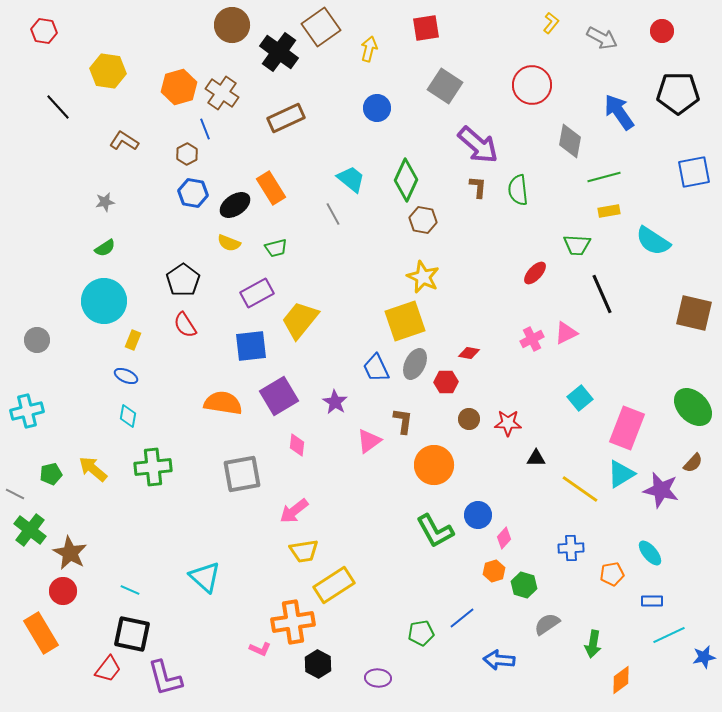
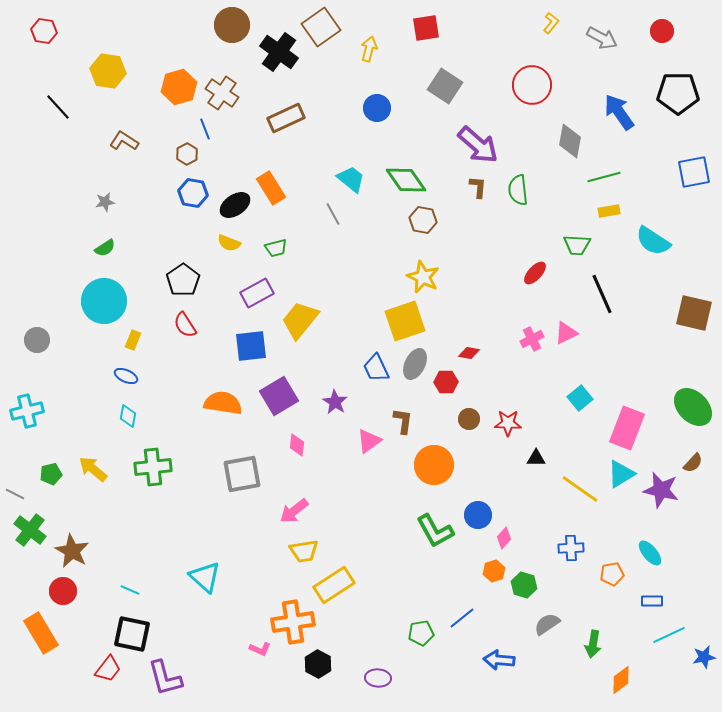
green diamond at (406, 180): rotated 60 degrees counterclockwise
brown star at (70, 553): moved 2 px right, 2 px up
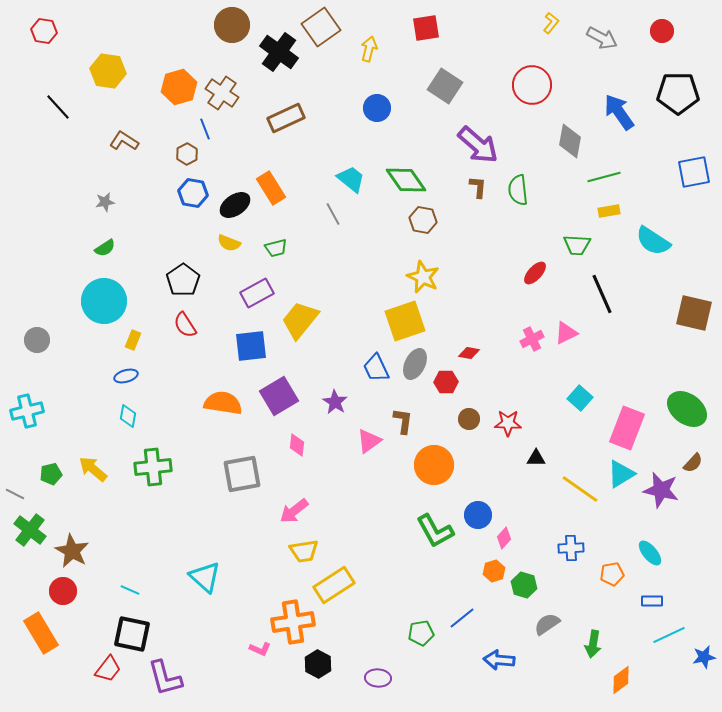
blue ellipse at (126, 376): rotated 40 degrees counterclockwise
cyan square at (580, 398): rotated 10 degrees counterclockwise
green ellipse at (693, 407): moved 6 px left, 2 px down; rotated 9 degrees counterclockwise
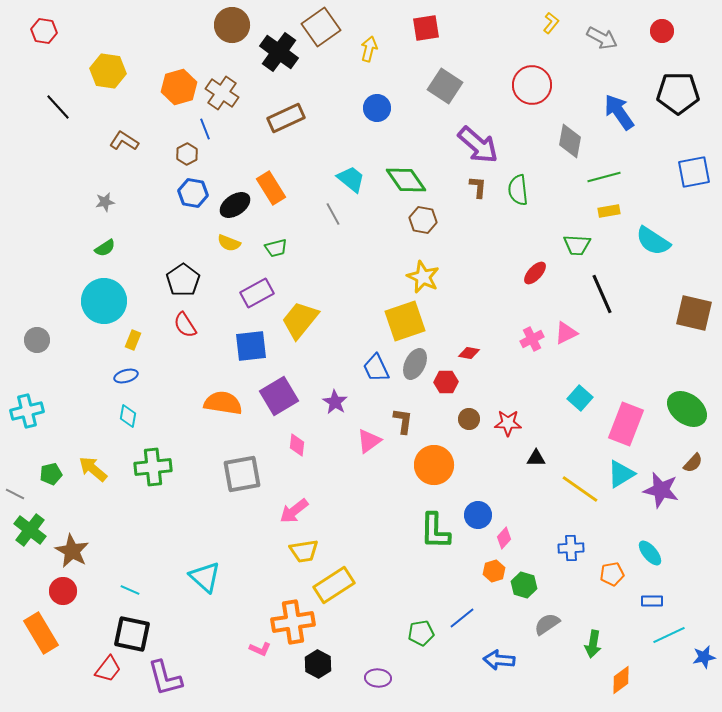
pink rectangle at (627, 428): moved 1 px left, 4 px up
green L-shape at (435, 531): rotated 30 degrees clockwise
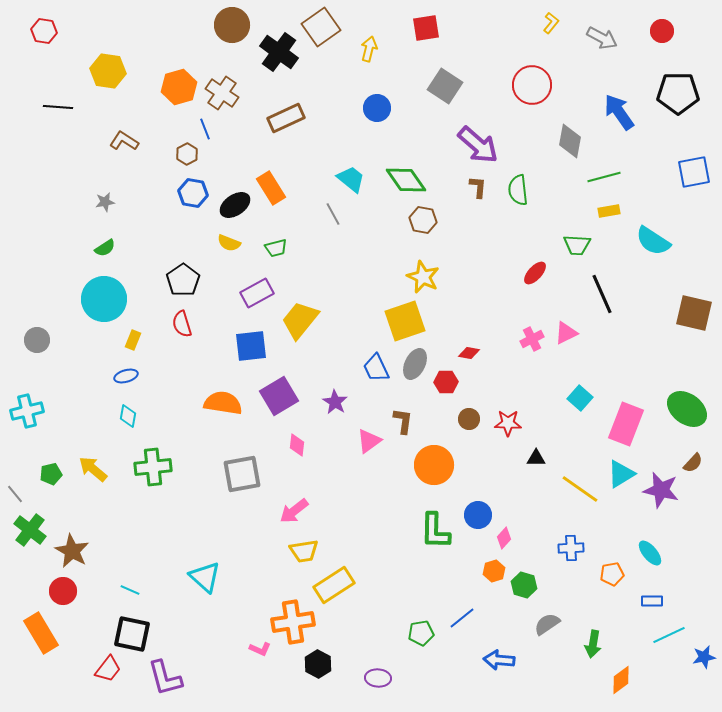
black line at (58, 107): rotated 44 degrees counterclockwise
cyan circle at (104, 301): moved 2 px up
red semicircle at (185, 325): moved 3 px left, 1 px up; rotated 16 degrees clockwise
gray line at (15, 494): rotated 24 degrees clockwise
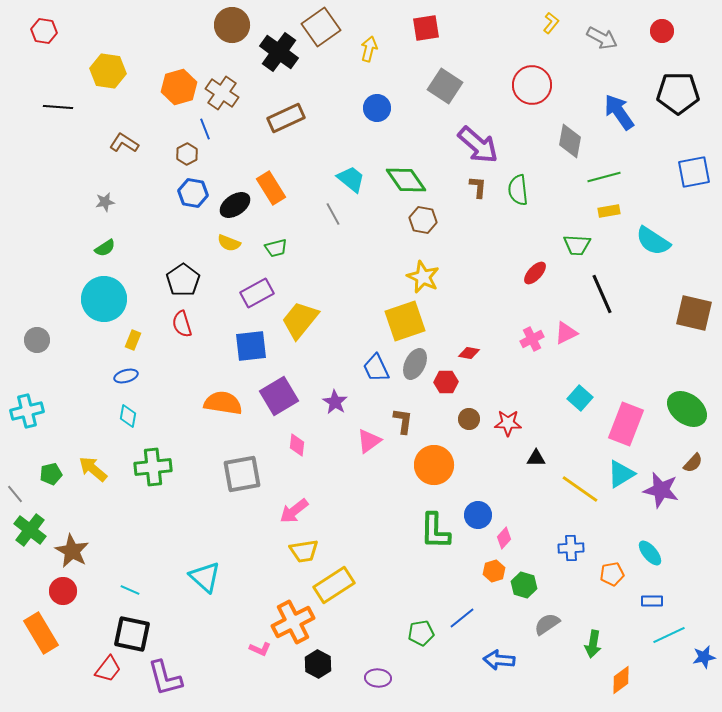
brown L-shape at (124, 141): moved 2 px down
orange cross at (293, 622): rotated 18 degrees counterclockwise
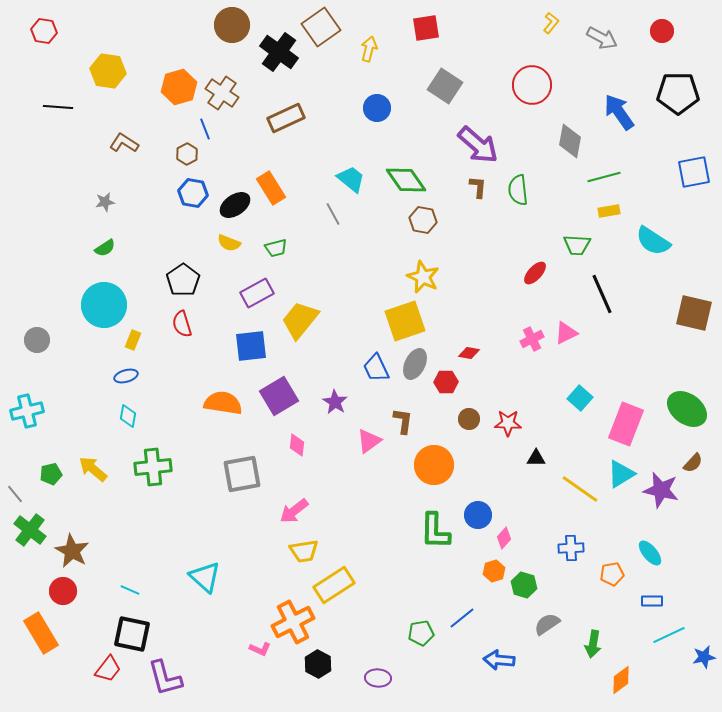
cyan circle at (104, 299): moved 6 px down
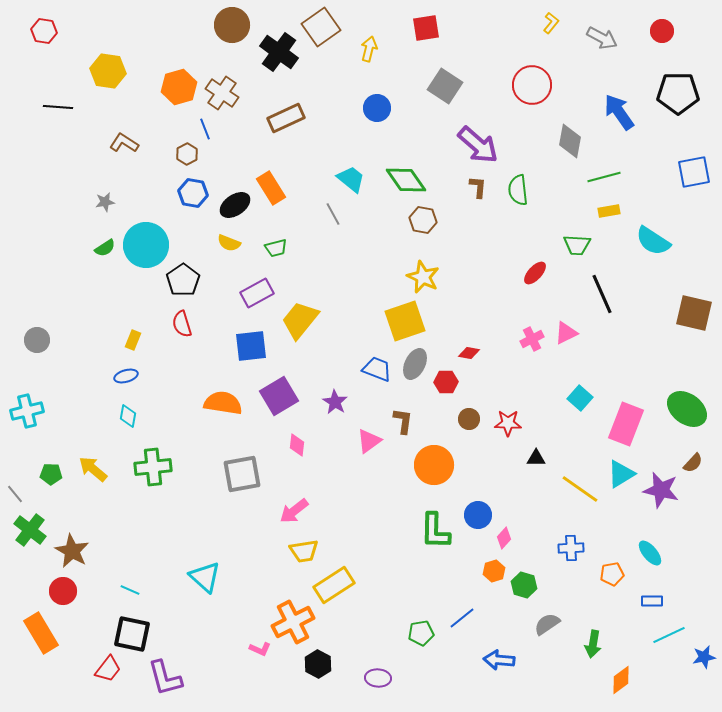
cyan circle at (104, 305): moved 42 px right, 60 px up
blue trapezoid at (376, 368): moved 1 px right, 1 px down; rotated 136 degrees clockwise
green pentagon at (51, 474): rotated 15 degrees clockwise
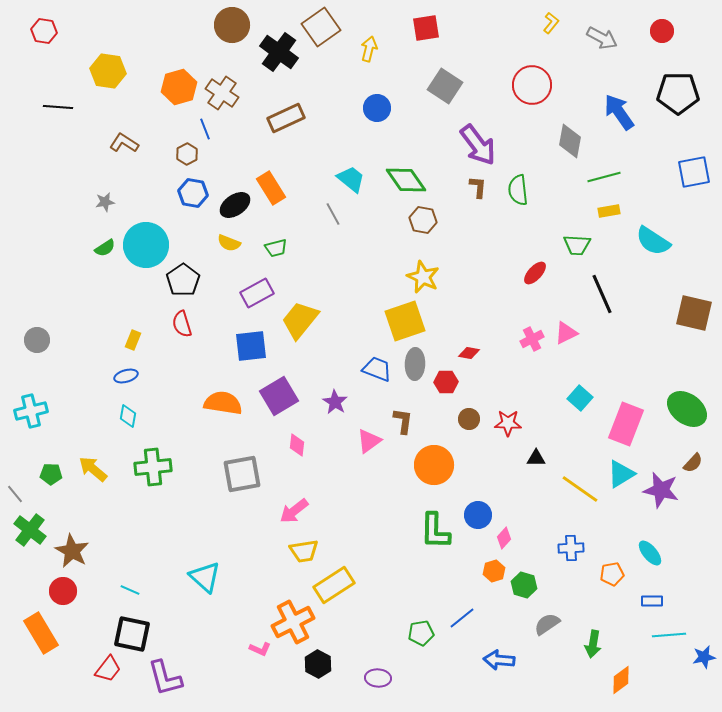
purple arrow at (478, 145): rotated 12 degrees clockwise
gray ellipse at (415, 364): rotated 24 degrees counterclockwise
cyan cross at (27, 411): moved 4 px right
cyan line at (669, 635): rotated 20 degrees clockwise
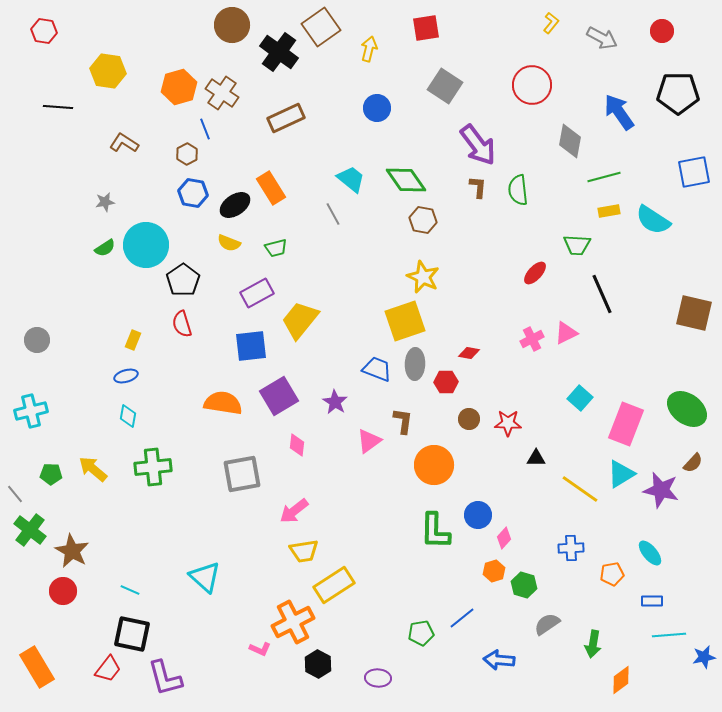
cyan semicircle at (653, 241): moved 21 px up
orange rectangle at (41, 633): moved 4 px left, 34 px down
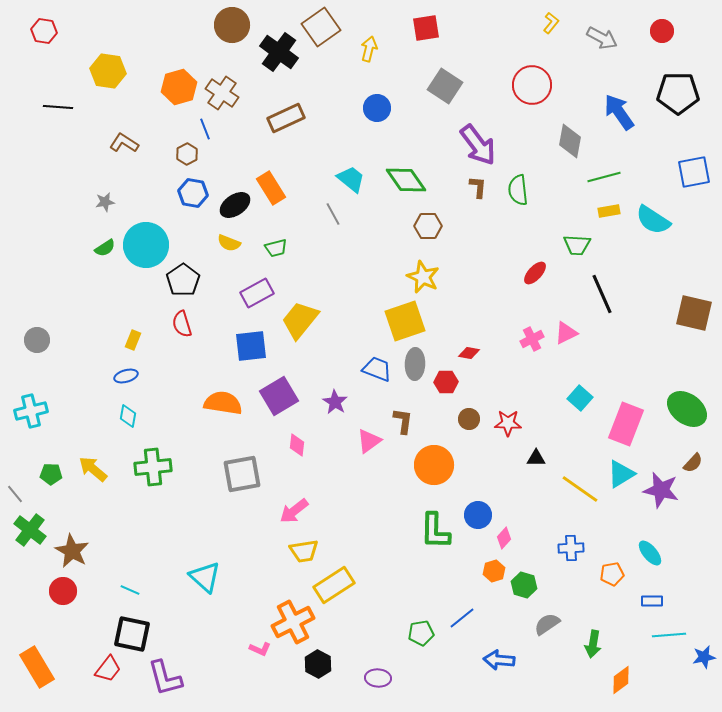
brown hexagon at (423, 220): moved 5 px right, 6 px down; rotated 12 degrees counterclockwise
